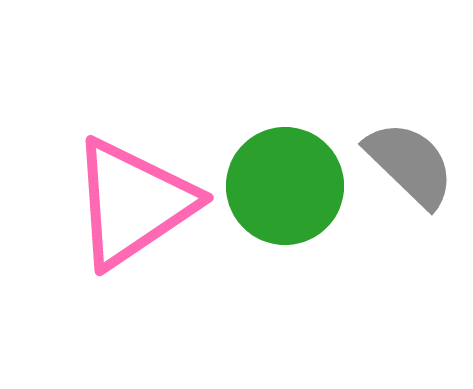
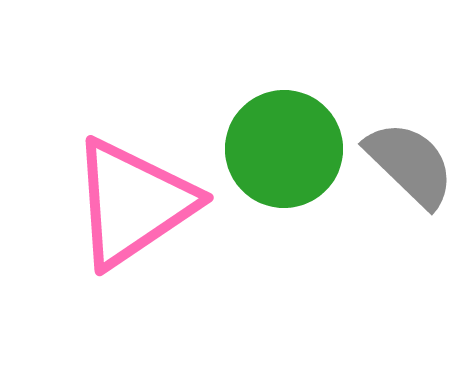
green circle: moved 1 px left, 37 px up
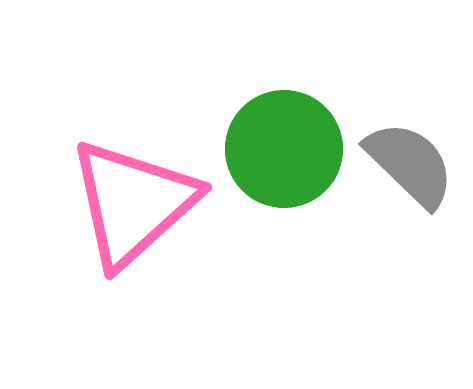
pink triangle: rotated 8 degrees counterclockwise
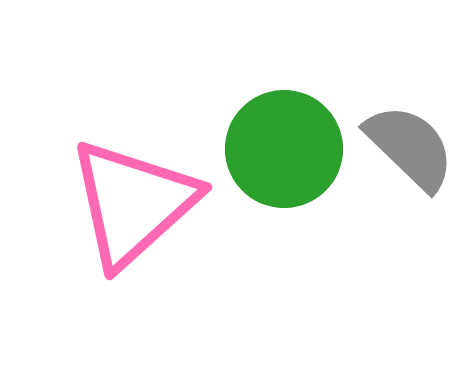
gray semicircle: moved 17 px up
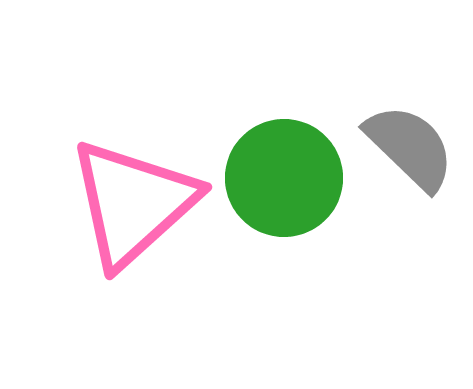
green circle: moved 29 px down
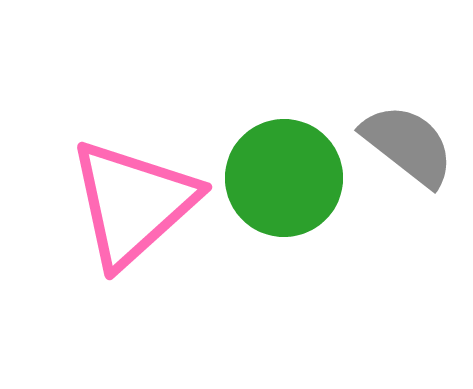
gray semicircle: moved 2 px left, 2 px up; rotated 6 degrees counterclockwise
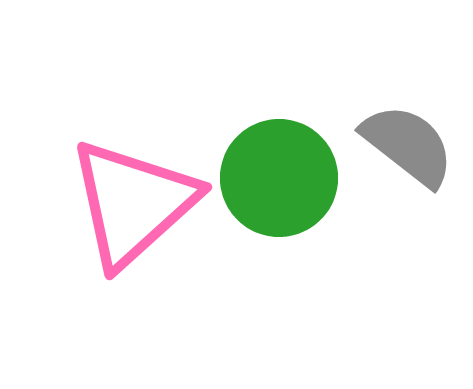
green circle: moved 5 px left
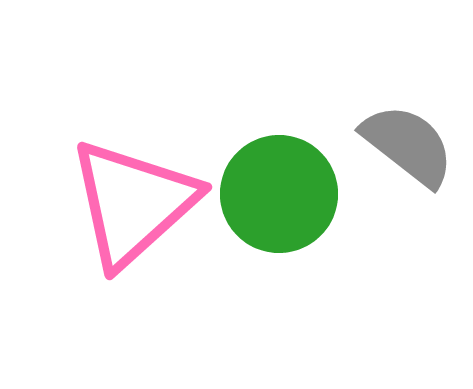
green circle: moved 16 px down
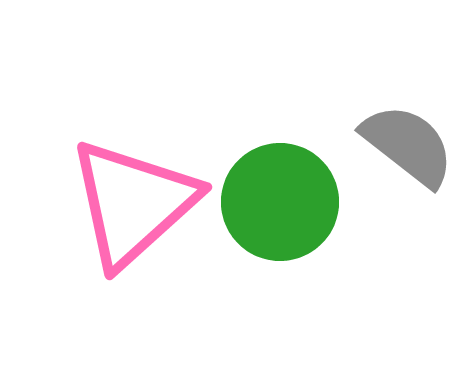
green circle: moved 1 px right, 8 px down
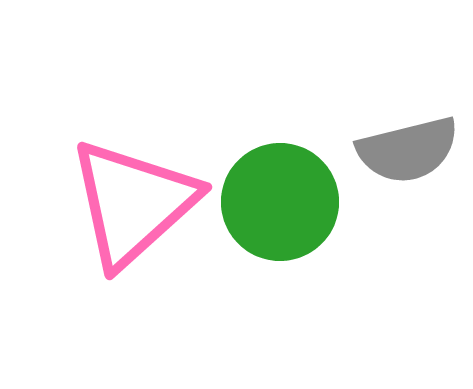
gray semicircle: moved 5 px down; rotated 128 degrees clockwise
